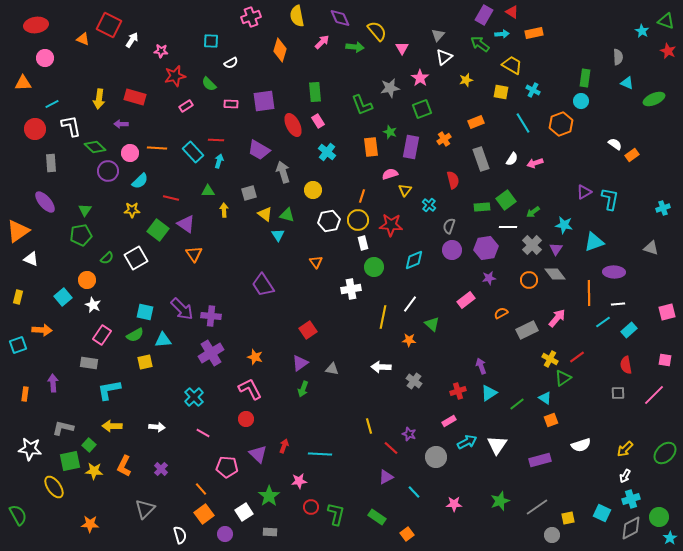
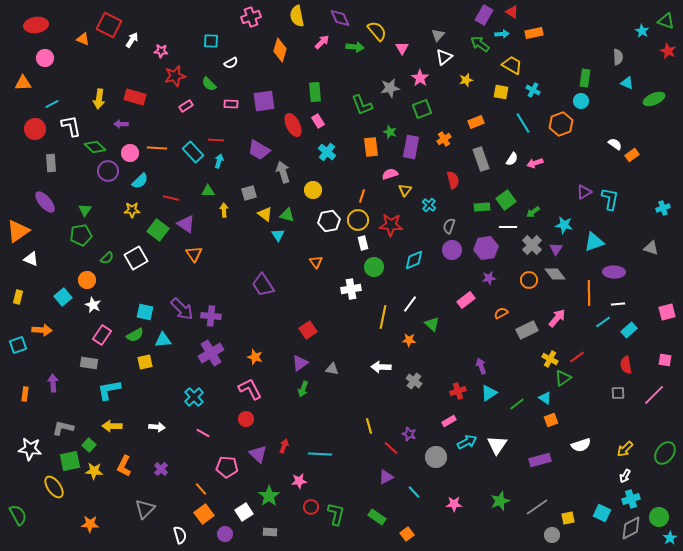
green ellipse at (665, 453): rotated 10 degrees counterclockwise
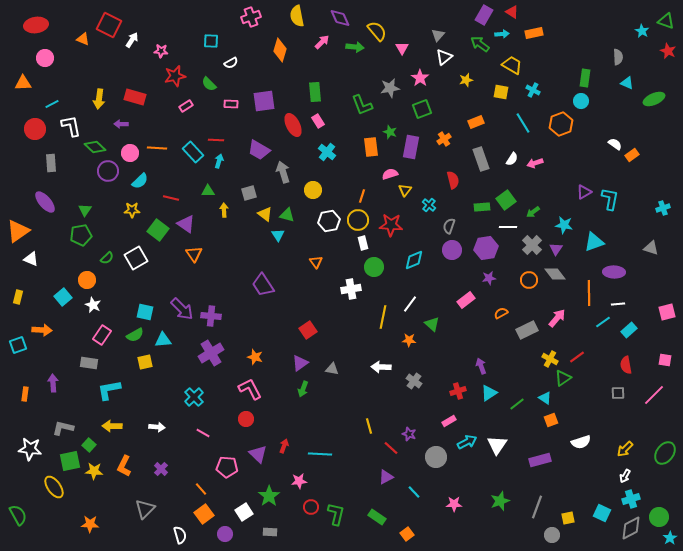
white semicircle at (581, 445): moved 3 px up
gray line at (537, 507): rotated 35 degrees counterclockwise
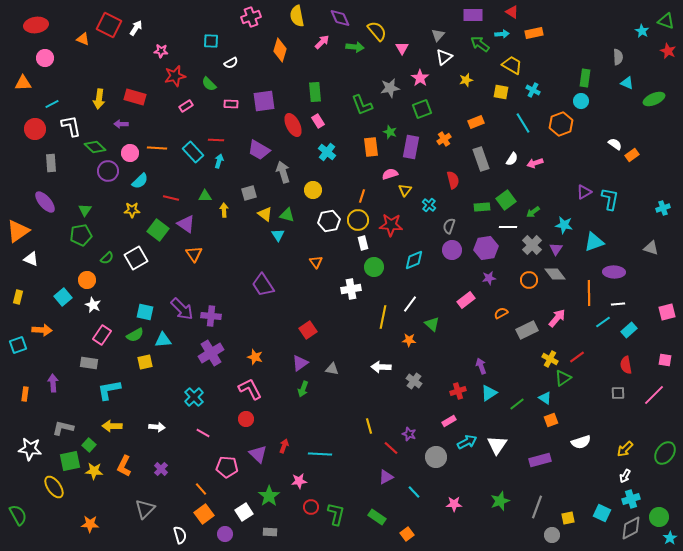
purple rectangle at (484, 15): moved 11 px left; rotated 60 degrees clockwise
white arrow at (132, 40): moved 4 px right, 12 px up
green triangle at (208, 191): moved 3 px left, 5 px down
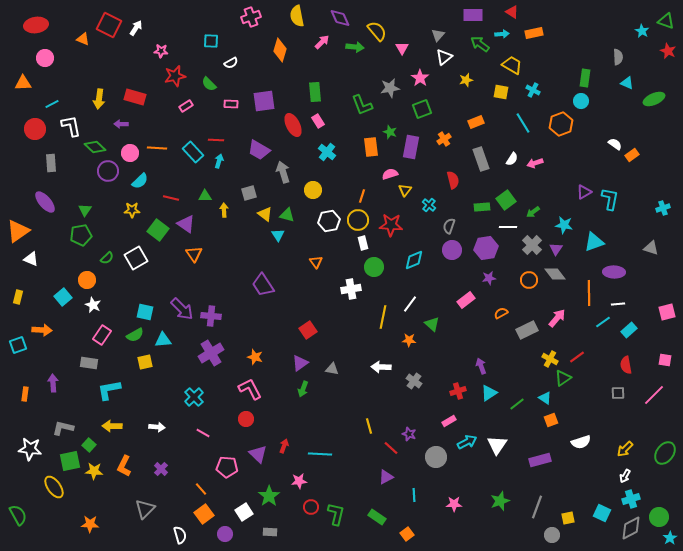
cyan line at (414, 492): moved 3 px down; rotated 40 degrees clockwise
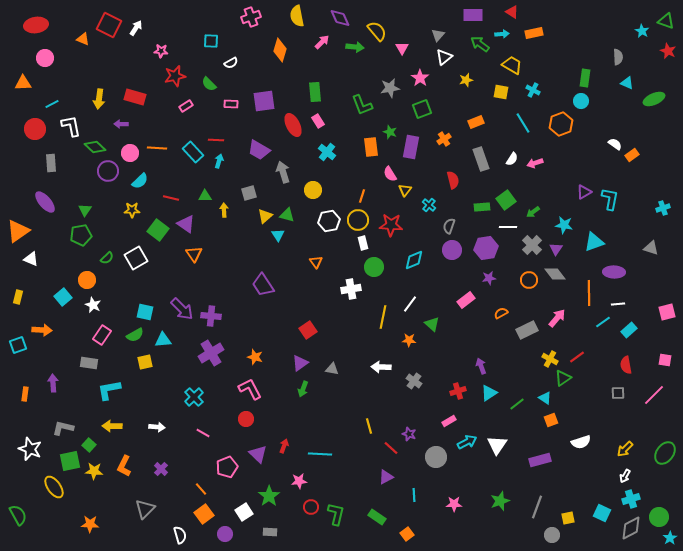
pink semicircle at (390, 174): rotated 105 degrees counterclockwise
yellow triangle at (265, 214): moved 2 px down; rotated 42 degrees clockwise
white star at (30, 449): rotated 15 degrees clockwise
pink pentagon at (227, 467): rotated 25 degrees counterclockwise
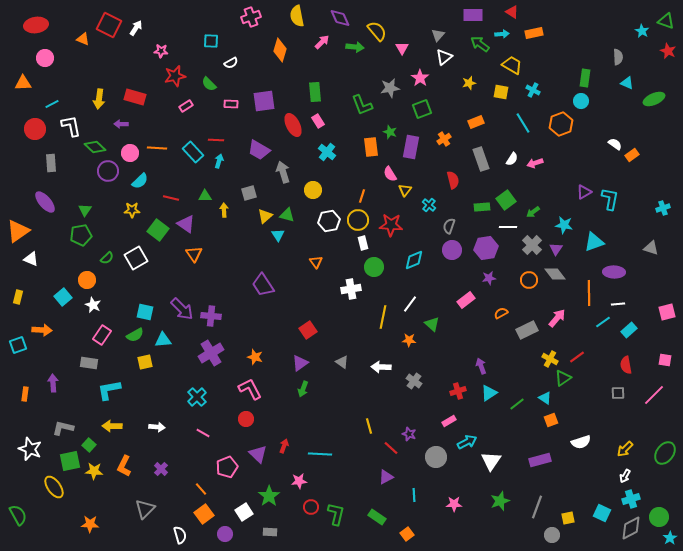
yellow star at (466, 80): moved 3 px right, 3 px down
gray triangle at (332, 369): moved 10 px right, 7 px up; rotated 24 degrees clockwise
cyan cross at (194, 397): moved 3 px right
white triangle at (497, 445): moved 6 px left, 16 px down
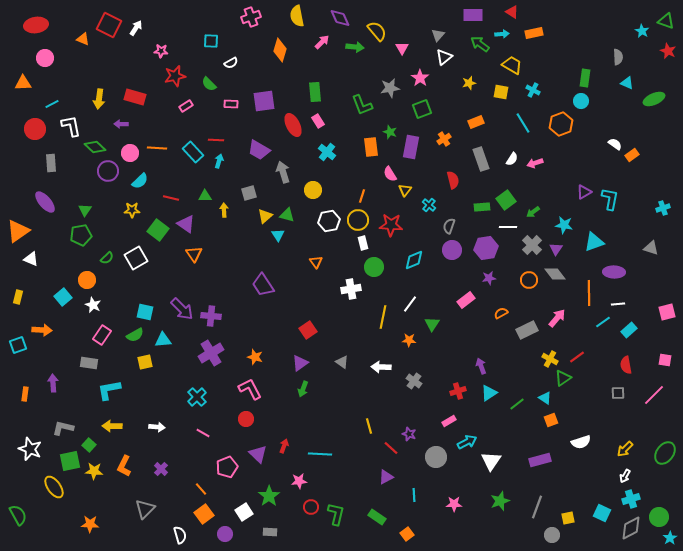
green triangle at (432, 324): rotated 21 degrees clockwise
